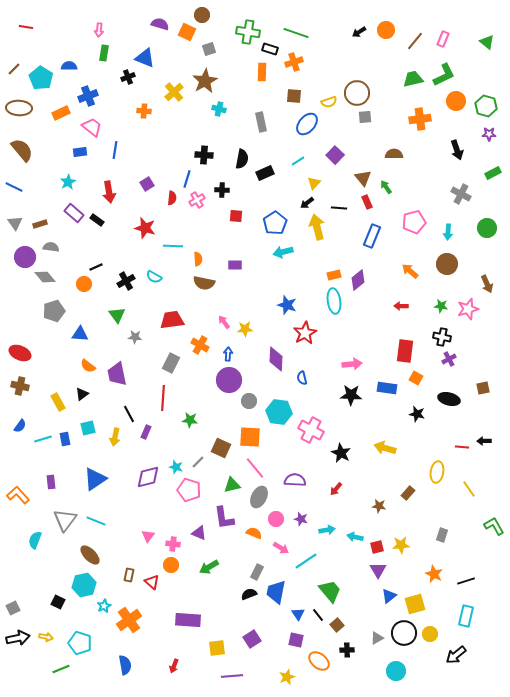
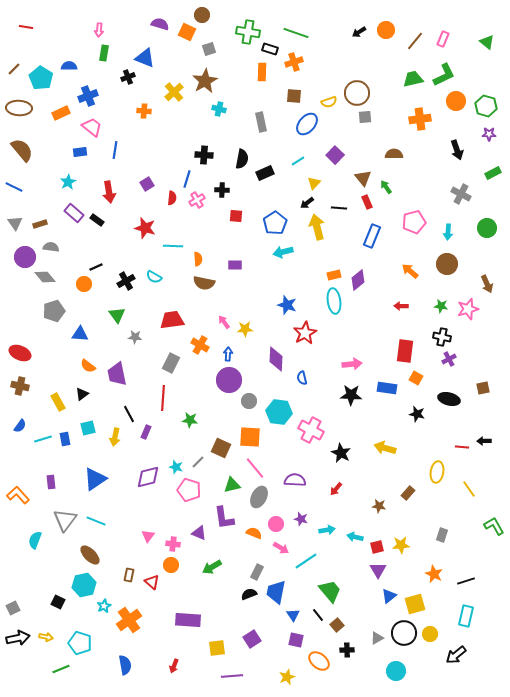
pink circle at (276, 519): moved 5 px down
green arrow at (209, 567): moved 3 px right
blue triangle at (298, 614): moved 5 px left, 1 px down
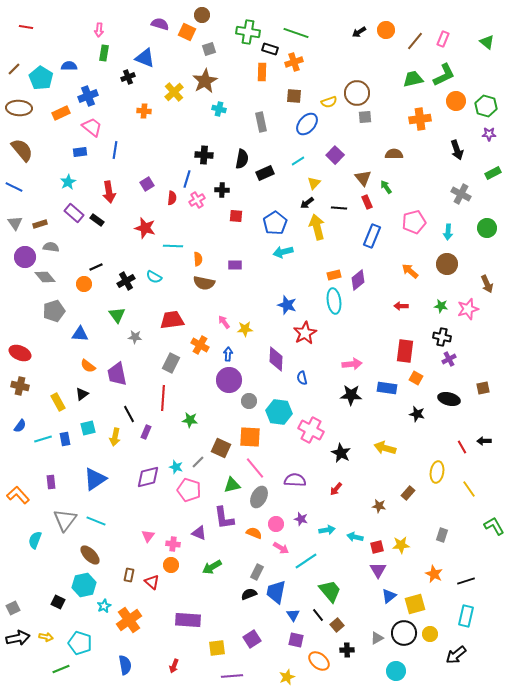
red line at (462, 447): rotated 56 degrees clockwise
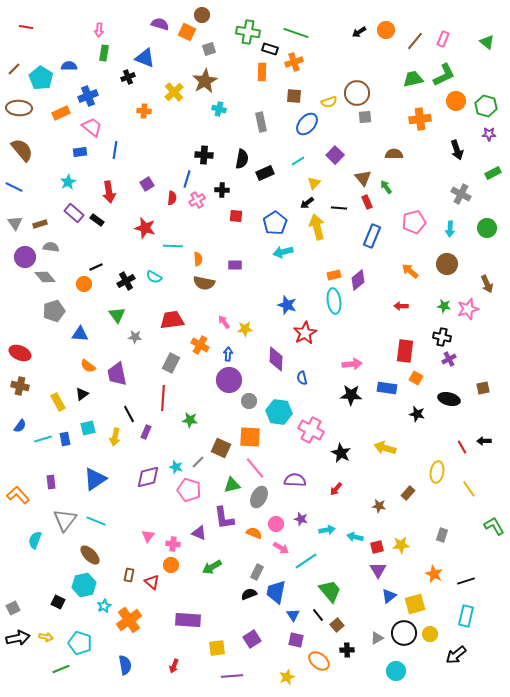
cyan arrow at (448, 232): moved 2 px right, 3 px up
green star at (441, 306): moved 3 px right
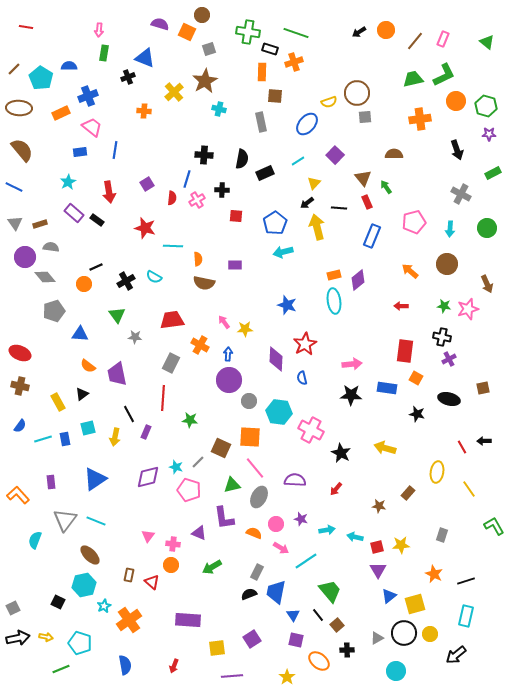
brown square at (294, 96): moved 19 px left
red star at (305, 333): moved 11 px down
yellow star at (287, 677): rotated 14 degrees counterclockwise
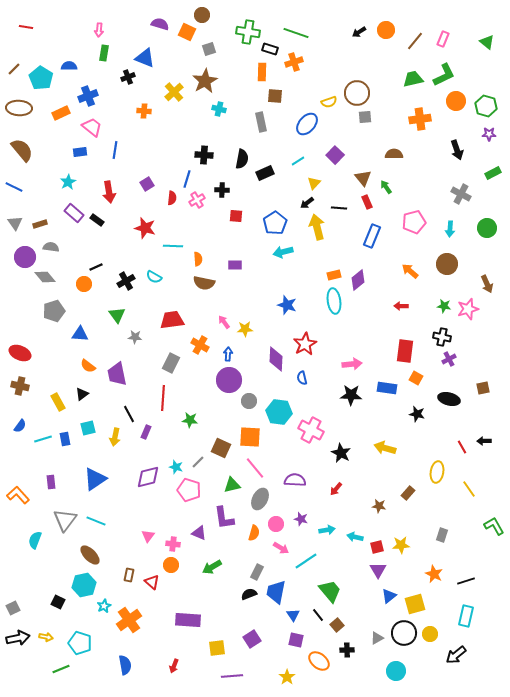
gray ellipse at (259, 497): moved 1 px right, 2 px down
orange semicircle at (254, 533): rotated 84 degrees clockwise
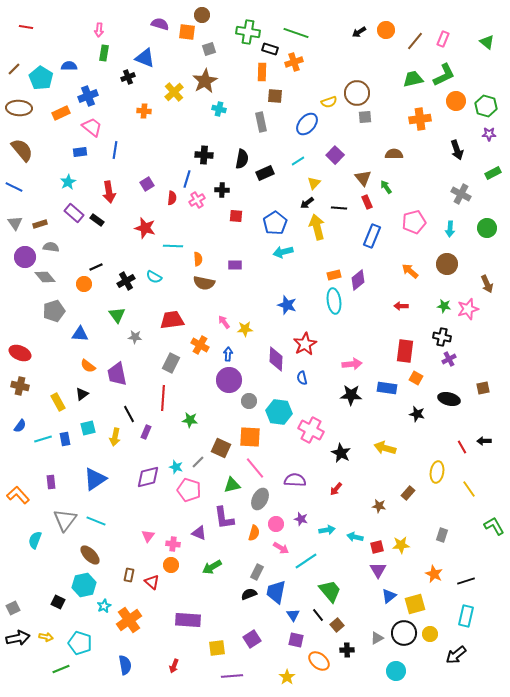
orange square at (187, 32): rotated 18 degrees counterclockwise
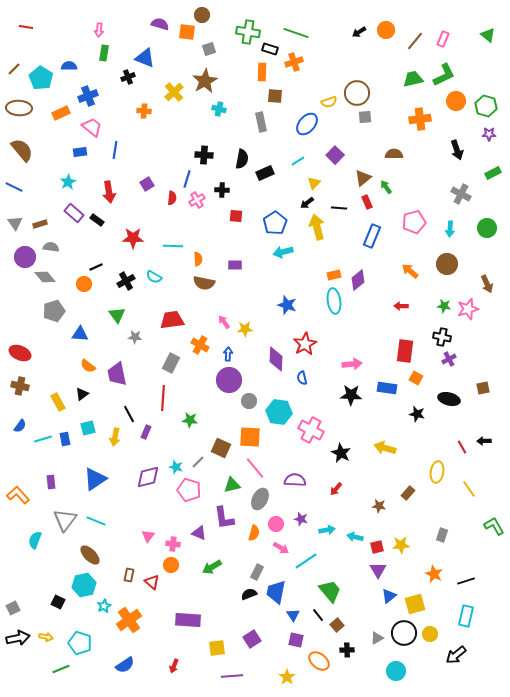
green triangle at (487, 42): moved 1 px right, 7 px up
brown triangle at (363, 178): rotated 30 degrees clockwise
red star at (145, 228): moved 12 px left, 10 px down; rotated 15 degrees counterclockwise
blue semicircle at (125, 665): rotated 66 degrees clockwise
